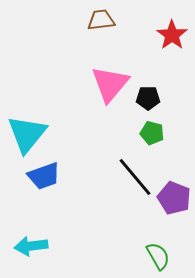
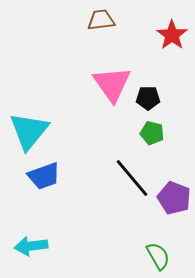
pink triangle: moved 2 px right; rotated 15 degrees counterclockwise
cyan triangle: moved 2 px right, 3 px up
black line: moved 3 px left, 1 px down
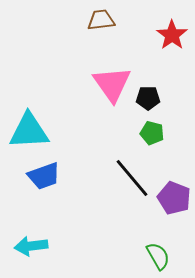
cyan triangle: rotated 48 degrees clockwise
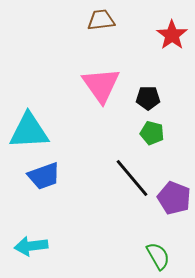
pink triangle: moved 11 px left, 1 px down
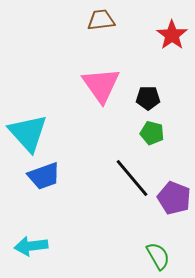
cyan triangle: moved 1 px left, 2 px down; rotated 51 degrees clockwise
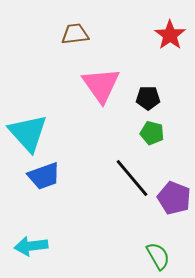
brown trapezoid: moved 26 px left, 14 px down
red star: moved 2 px left
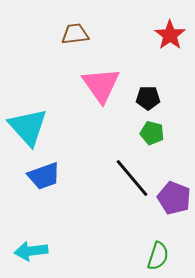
cyan triangle: moved 6 px up
cyan arrow: moved 5 px down
green semicircle: rotated 48 degrees clockwise
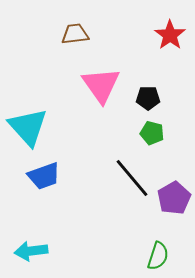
purple pentagon: rotated 20 degrees clockwise
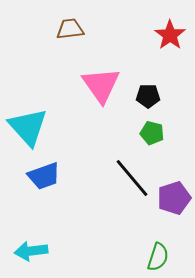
brown trapezoid: moved 5 px left, 5 px up
black pentagon: moved 2 px up
purple pentagon: rotated 12 degrees clockwise
green semicircle: moved 1 px down
